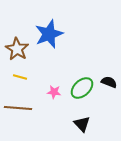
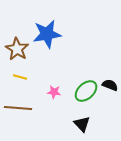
blue star: moved 2 px left; rotated 12 degrees clockwise
black semicircle: moved 1 px right, 3 px down
green ellipse: moved 4 px right, 3 px down
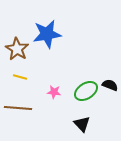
green ellipse: rotated 10 degrees clockwise
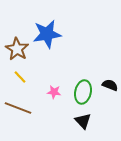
yellow line: rotated 32 degrees clockwise
green ellipse: moved 3 px left, 1 px down; rotated 45 degrees counterclockwise
brown line: rotated 16 degrees clockwise
black triangle: moved 1 px right, 3 px up
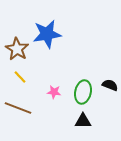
black triangle: rotated 48 degrees counterclockwise
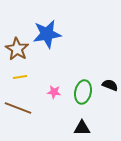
yellow line: rotated 56 degrees counterclockwise
black triangle: moved 1 px left, 7 px down
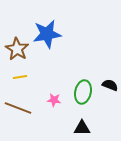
pink star: moved 8 px down
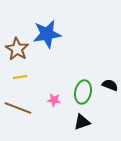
black triangle: moved 6 px up; rotated 18 degrees counterclockwise
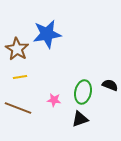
black triangle: moved 2 px left, 3 px up
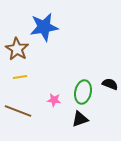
blue star: moved 3 px left, 7 px up
black semicircle: moved 1 px up
brown line: moved 3 px down
